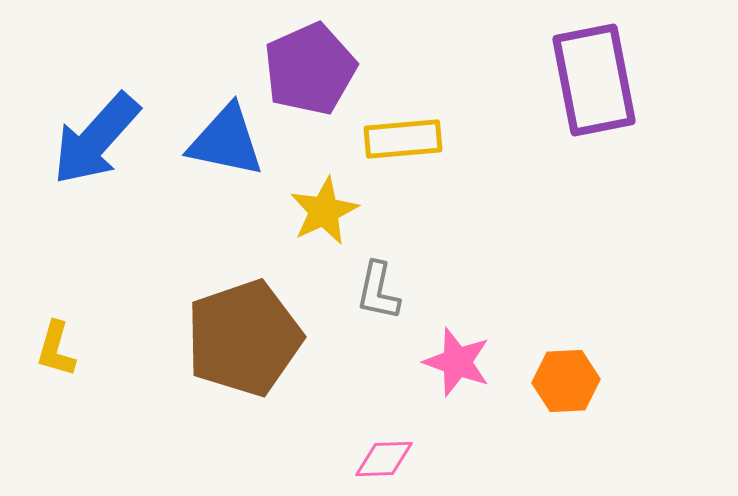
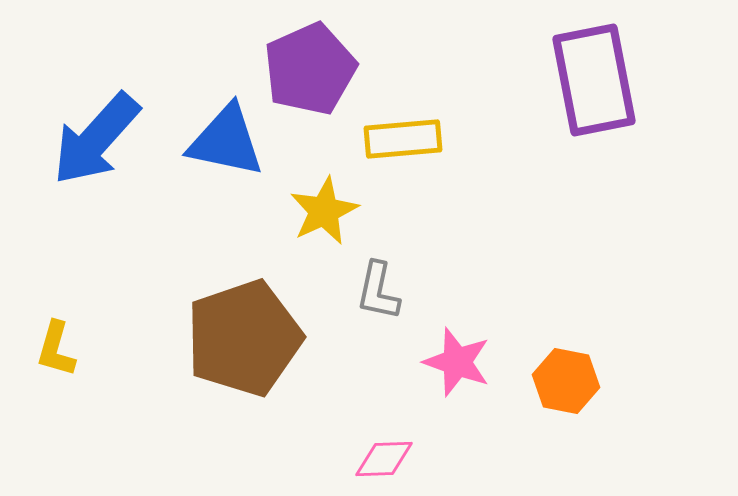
orange hexagon: rotated 14 degrees clockwise
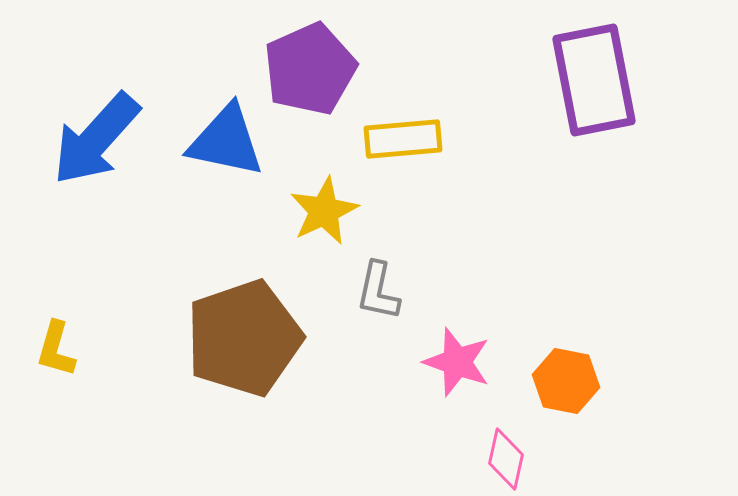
pink diamond: moved 122 px right; rotated 76 degrees counterclockwise
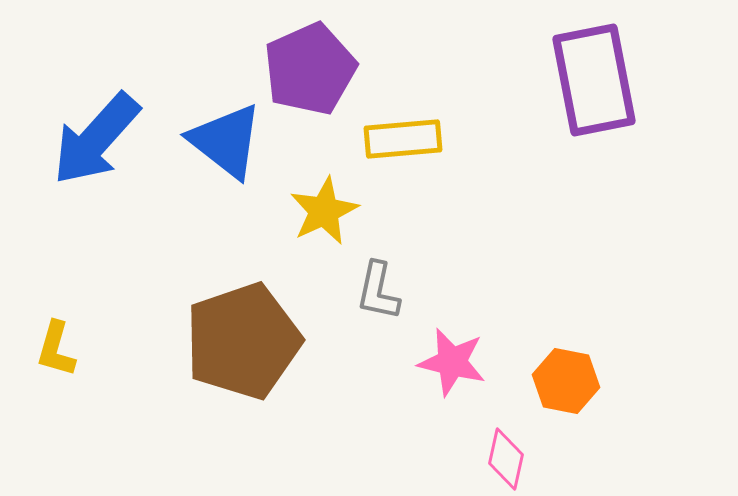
blue triangle: rotated 26 degrees clockwise
brown pentagon: moved 1 px left, 3 px down
pink star: moved 5 px left; rotated 6 degrees counterclockwise
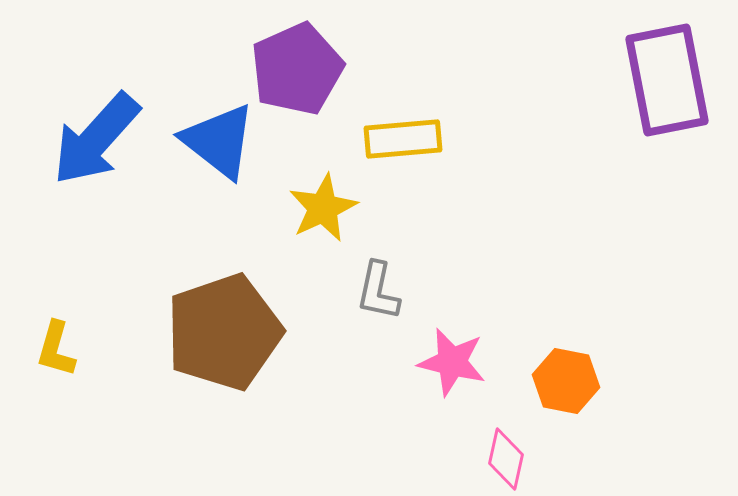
purple pentagon: moved 13 px left
purple rectangle: moved 73 px right
blue triangle: moved 7 px left
yellow star: moved 1 px left, 3 px up
brown pentagon: moved 19 px left, 9 px up
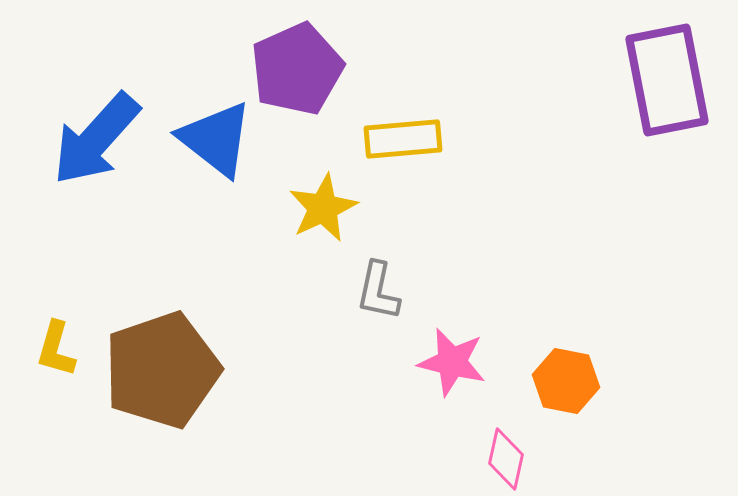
blue triangle: moved 3 px left, 2 px up
brown pentagon: moved 62 px left, 38 px down
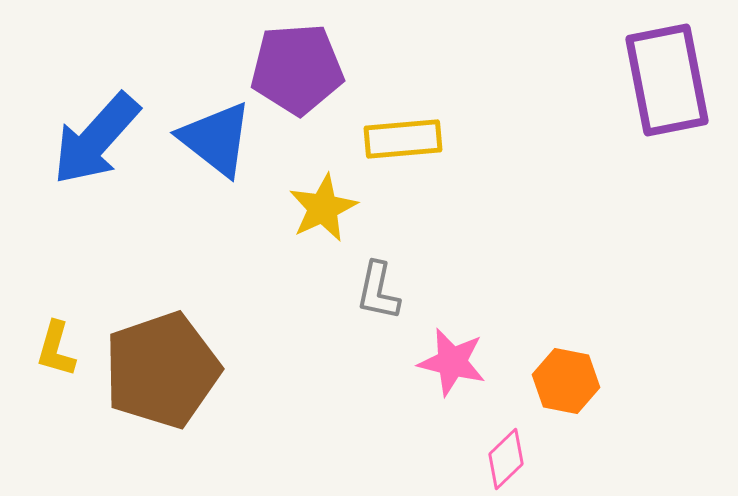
purple pentagon: rotated 20 degrees clockwise
pink diamond: rotated 34 degrees clockwise
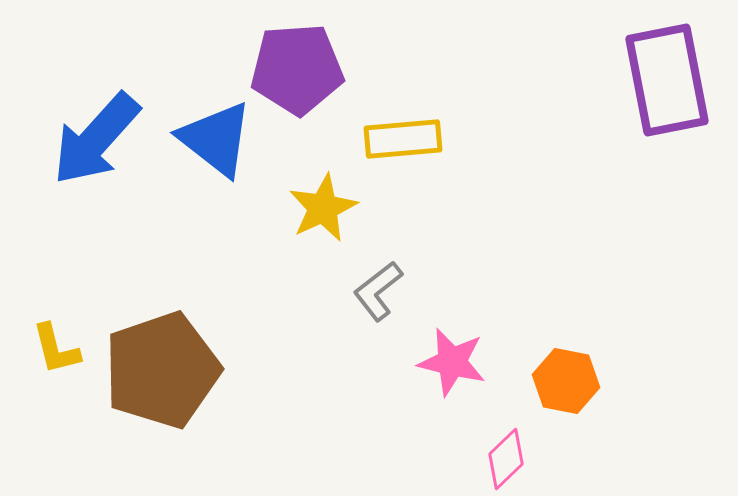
gray L-shape: rotated 40 degrees clockwise
yellow L-shape: rotated 30 degrees counterclockwise
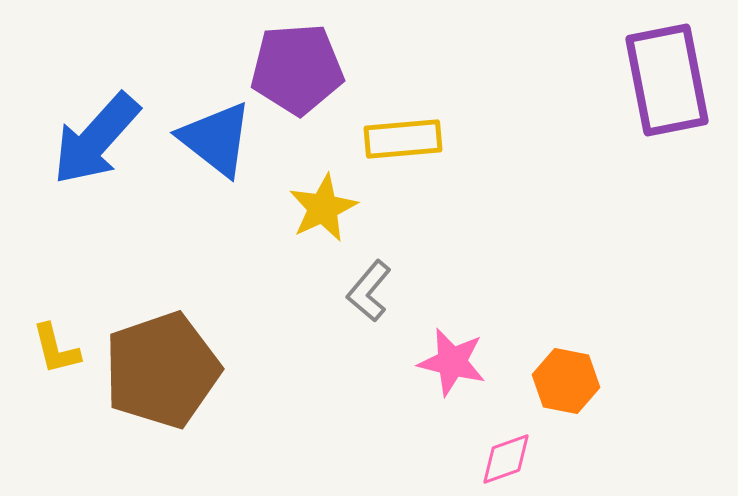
gray L-shape: moved 9 px left; rotated 12 degrees counterclockwise
pink diamond: rotated 24 degrees clockwise
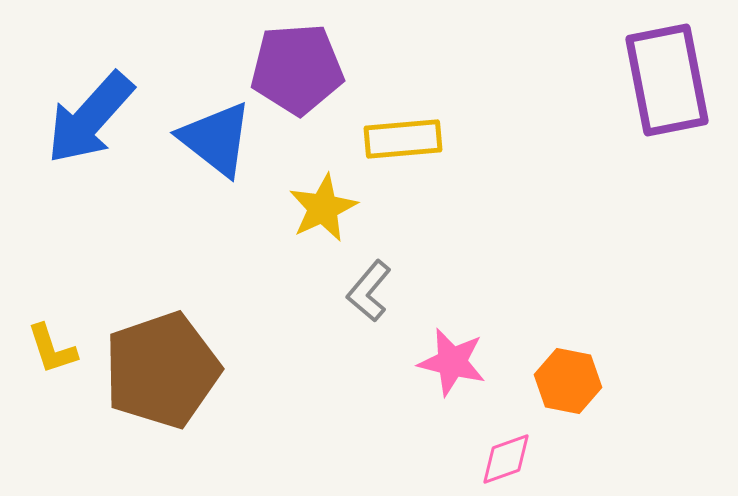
blue arrow: moved 6 px left, 21 px up
yellow L-shape: moved 4 px left; rotated 4 degrees counterclockwise
orange hexagon: moved 2 px right
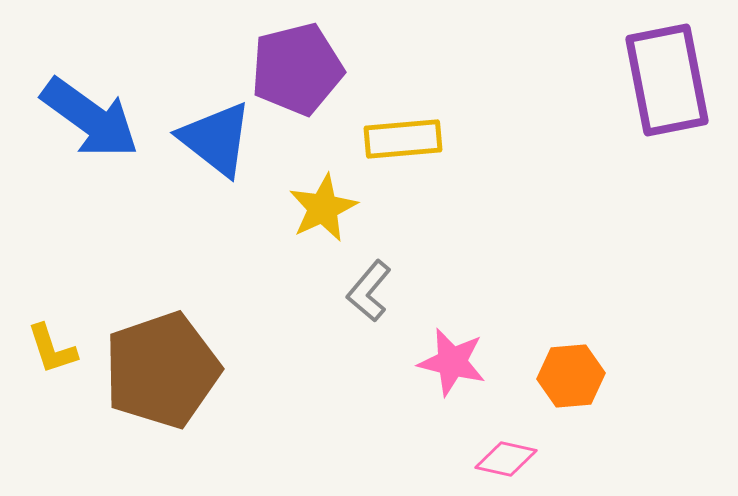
purple pentagon: rotated 10 degrees counterclockwise
blue arrow: rotated 96 degrees counterclockwise
orange hexagon: moved 3 px right, 5 px up; rotated 16 degrees counterclockwise
pink diamond: rotated 32 degrees clockwise
